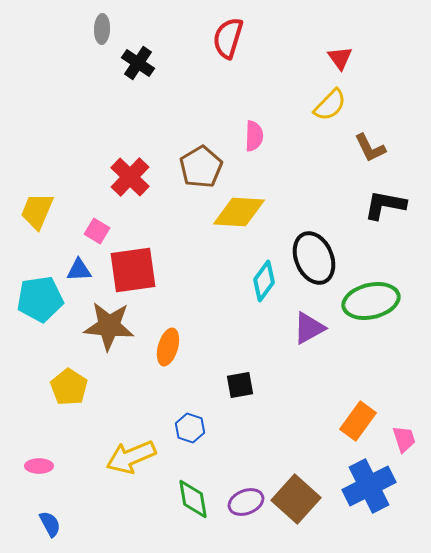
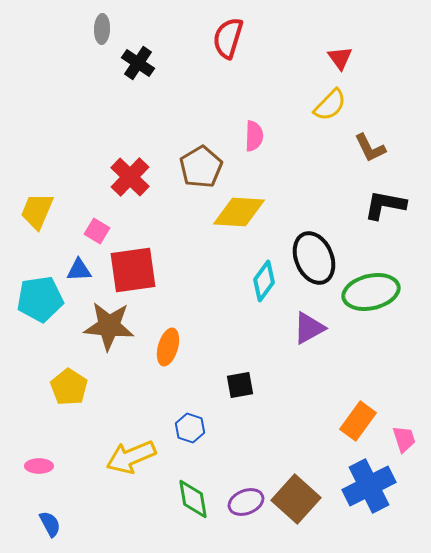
green ellipse: moved 9 px up
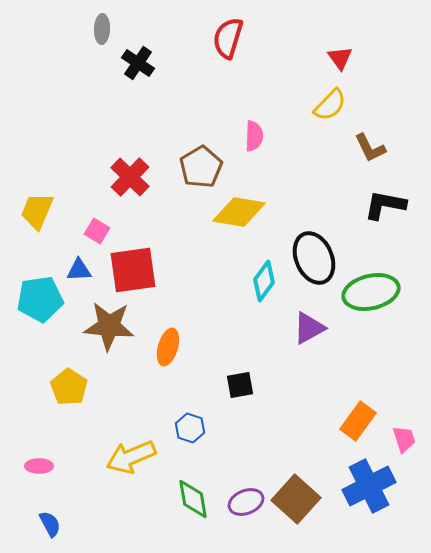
yellow diamond: rotated 6 degrees clockwise
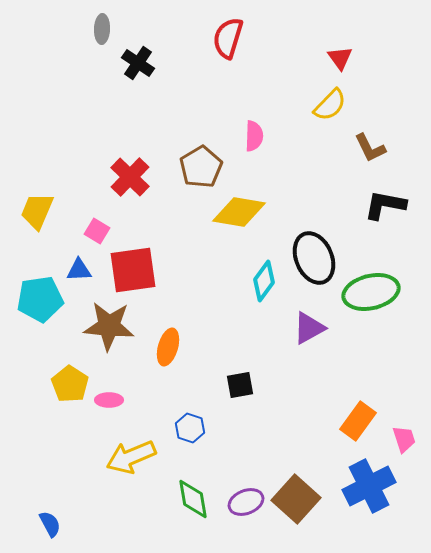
yellow pentagon: moved 1 px right, 3 px up
pink ellipse: moved 70 px right, 66 px up
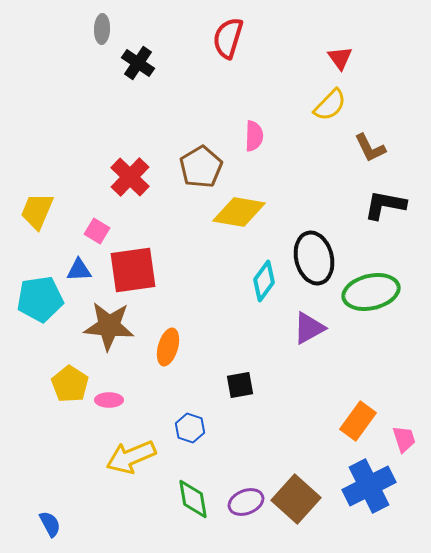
black ellipse: rotated 9 degrees clockwise
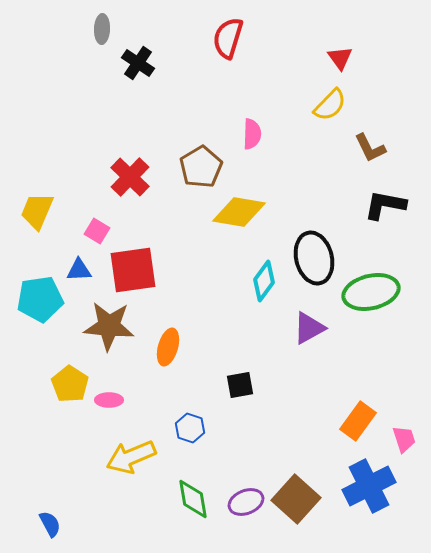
pink semicircle: moved 2 px left, 2 px up
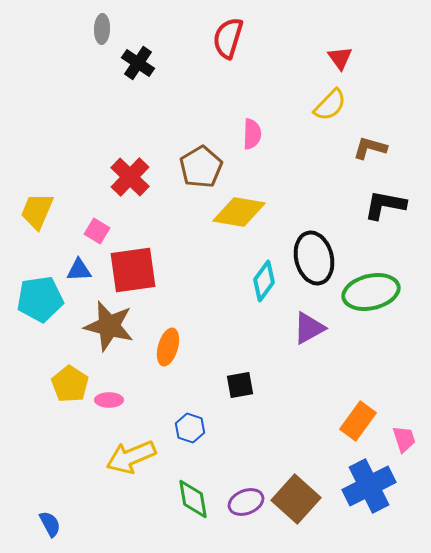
brown L-shape: rotated 132 degrees clockwise
brown star: rotated 9 degrees clockwise
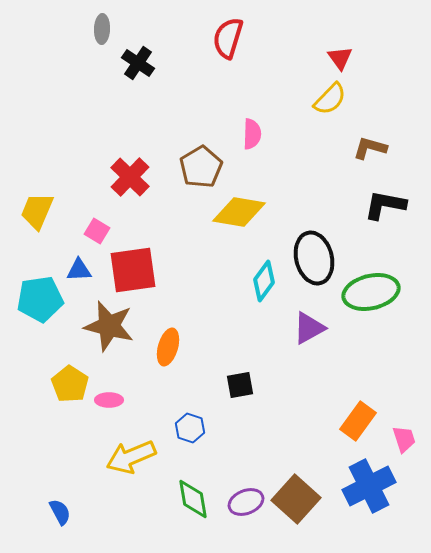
yellow semicircle: moved 6 px up
blue semicircle: moved 10 px right, 12 px up
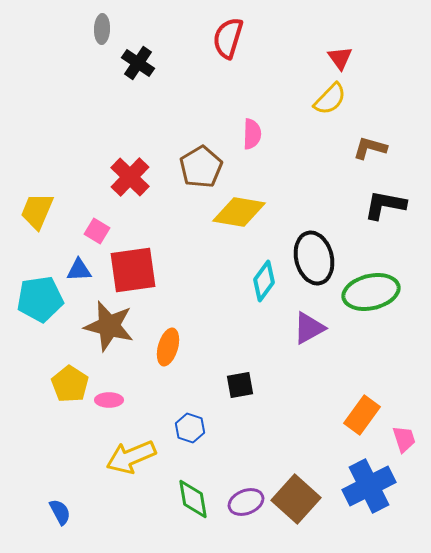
orange rectangle: moved 4 px right, 6 px up
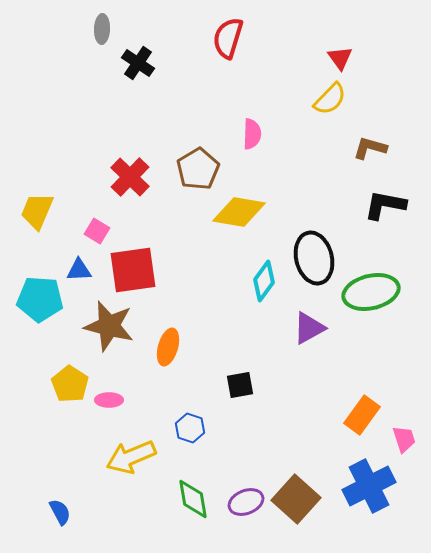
brown pentagon: moved 3 px left, 2 px down
cyan pentagon: rotated 12 degrees clockwise
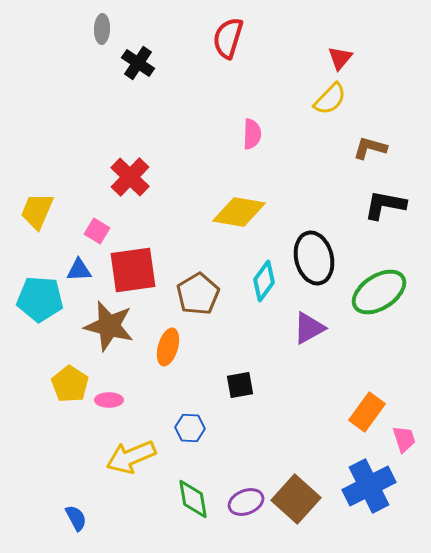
red triangle: rotated 16 degrees clockwise
brown pentagon: moved 125 px down
green ellipse: moved 8 px right; rotated 20 degrees counterclockwise
orange rectangle: moved 5 px right, 3 px up
blue hexagon: rotated 16 degrees counterclockwise
blue semicircle: moved 16 px right, 6 px down
